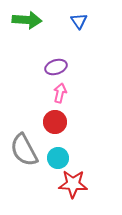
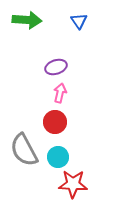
cyan circle: moved 1 px up
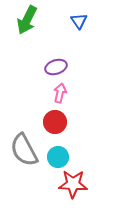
green arrow: rotated 112 degrees clockwise
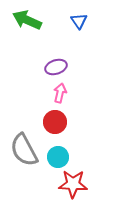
green arrow: rotated 88 degrees clockwise
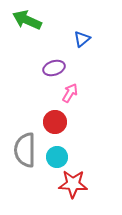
blue triangle: moved 3 px right, 18 px down; rotated 24 degrees clockwise
purple ellipse: moved 2 px left, 1 px down
pink arrow: moved 10 px right; rotated 18 degrees clockwise
gray semicircle: moved 1 px right; rotated 28 degrees clockwise
cyan circle: moved 1 px left
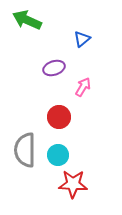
pink arrow: moved 13 px right, 6 px up
red circle: moved 4 px right, 5 px up
cyan circle: moved 1 px right, 2 px up
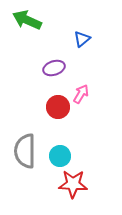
pink arrow: moved 2 px left, 7 px down
red circle: moved 1 px left, 10 px up
gray semicircle: moved 1 px down
cyan circle: moved 2 px right, 1 px down
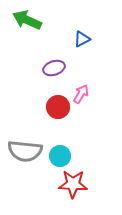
blue triangle: rotated 12 degrees clockwise
gray semicircle: rotated 84 degrees counterclockwise
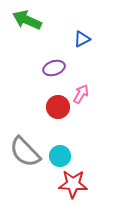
gray semicircle: moved 1 px down; rotated 40 degrees clockwise
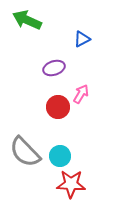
red star: moved 2 px left
